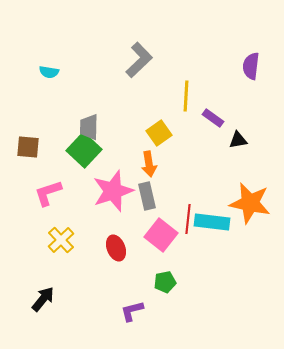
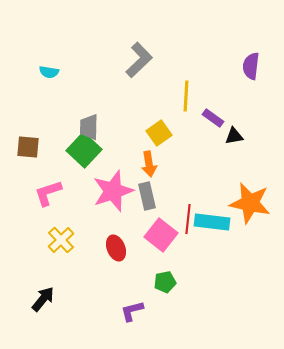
black triangle: moved 4 px left, 4 px up
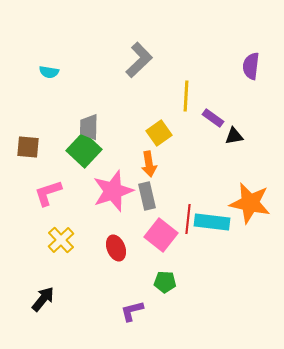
green pentagon: rotated 15 degrees clockwise
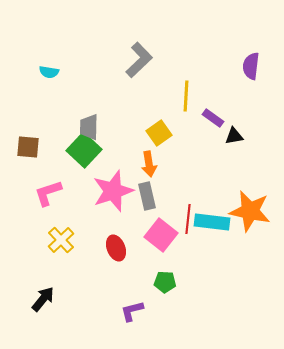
orange star: moved 8 px down
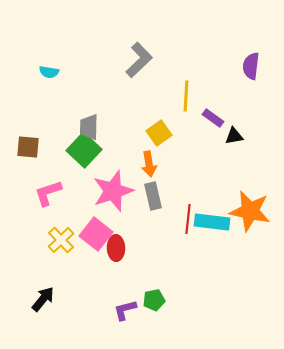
gray rectangle: moved 6 px right
pink square: moved 65 px left, 1 px up
red ellipse: rotated 20 degrees clockwise
green pentagon: moved 11 px left, 18 px down; rotated 15 degrees counterclockwise
purple L-shape: moved 7 px left, 1 px up
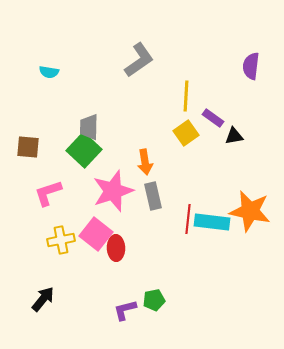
gray L-shape: rotated 9 degrees clockwise
yellow square: moved 27 px right
orange arrow: moved 4 px left, 2 px up
yellow cross: rotated 32 degrees clockwise
